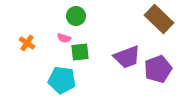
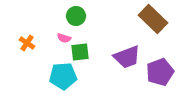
brown rectangle: moved 6 px left
purple pentagon: moved 2 px right, 3 px down
cyan pentagon: moved 1 px right, 4 px up; rotated 12 degrees counterclockwise
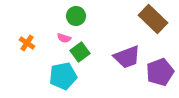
green square: rotated 30 degrees counterclockwise
cyan pentagon: rotated 8 degrees counterclockwise
